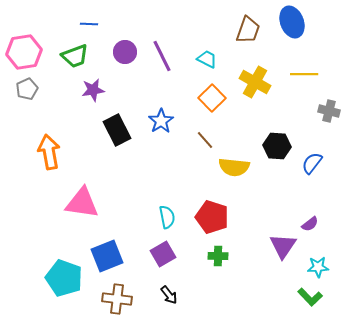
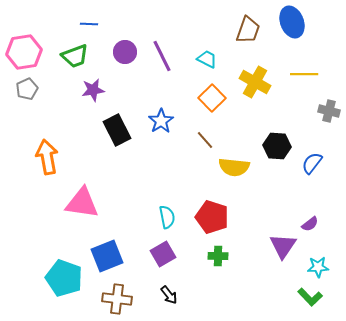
orange arrow: moved 2 px left, 5 px down
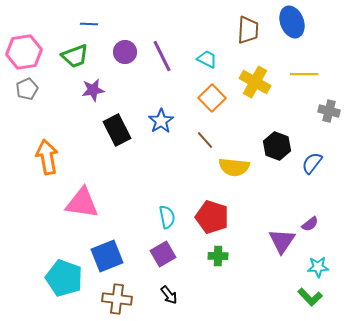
brown trapezoid: rotated 16 degrees counterclockwise
black hexagon: rotated 16 degrees clockwise
purple triangle: moved 1 px left, 5 px up
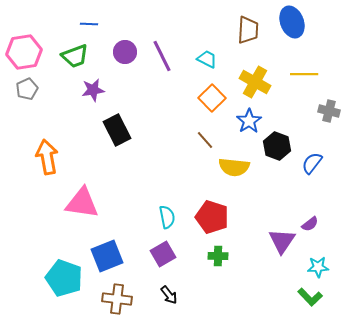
blue star: moved 88 px right
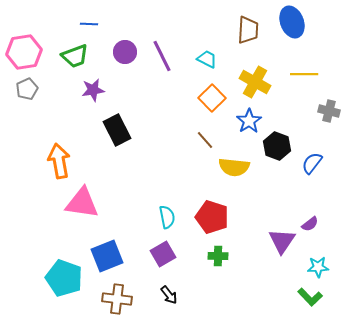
orange arrow: moved 12 px right, 4 px down
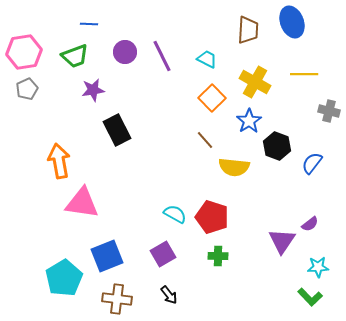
cyan semicircle: moved 8 px right, 3 px up; rotated 50 degrees counterclockwise
cyan pentagon: rotated 21 degrees clockwise
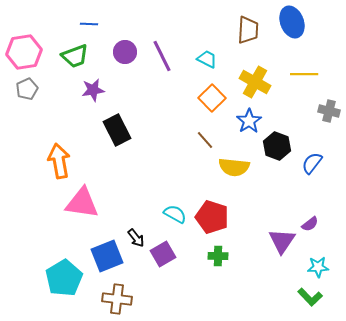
black arrow: moved 33 px left, 57 px up
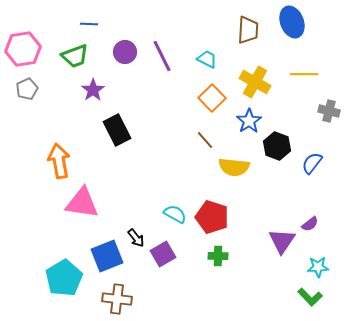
pink hexagon: moved 1 px left, 3 px up
purple star: rotated 25 degrees counterclockwise
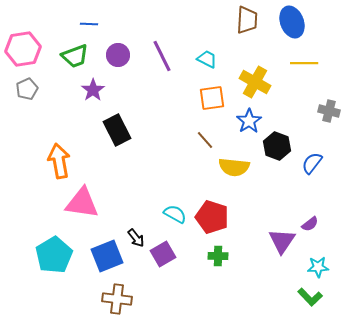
brown trapezoid: moved 1 px left, 10 px up
purple circle: moved 7 px left, 3 px down
yellow line: moved 11 px up
orange square: rotated 36 degrees clockwise
cyan pentagon: moved 10 px left, 23 px up
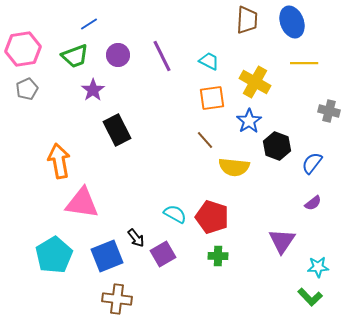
blue line: rotated 36 degrees counterclockwise
cyan trapezoid: moved 2 px right, 2 px down
purple semicircle: moved 3 px right, 21 px up
